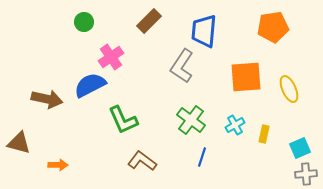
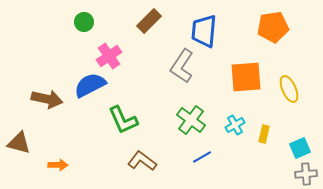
pink cross: moved 2 px left, 1 px up
blue line: rotated 42 degrees clockwise
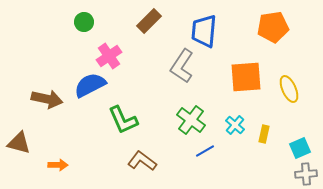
cyan cross: rotated 18 degrees counterclockwise
blue line: moved 3 px right, 6 px up
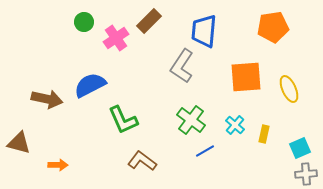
pink cross: moved 7 px right, 18 px up
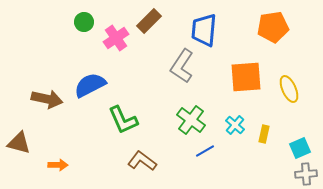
blue trapezoid: moved 1 px up
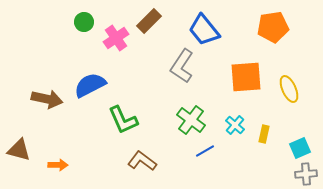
blue trapezoid: rotated 44 degrees counterclockwise
brown triangle: moved 7 px down
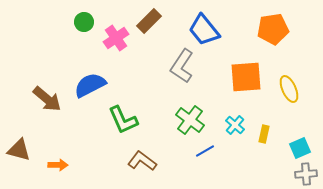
orange pentagon: moved 2 px down
brown arrow: rotated 28 degrees clockwise
green cross: moved 1 px left
